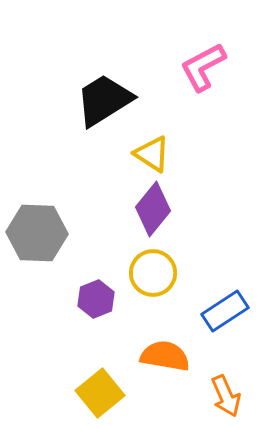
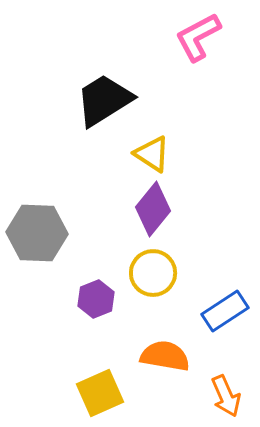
pink L-shape: moved 5 px left, 30 px up
yellow square: rotated 15 degrees clockwise
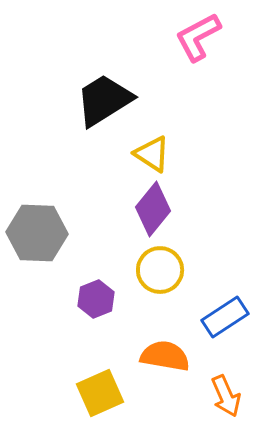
yellow circle: moved 7 px right, 3 px up
blue rectangle: moved 6 px down
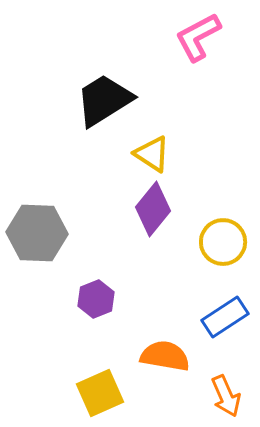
yellow circle: moved 63 px right, 28 px up
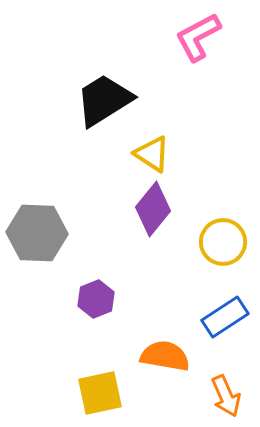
yellow square: rotated 12 degrees clockwise
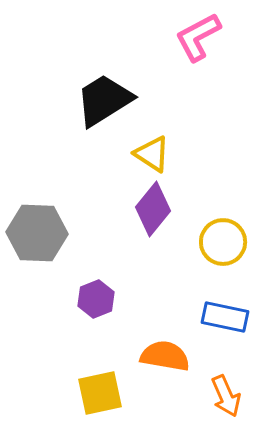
blue rectangle: rotated 45 degrees clockwise
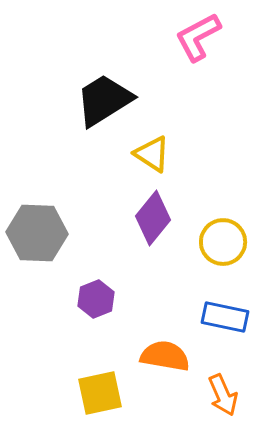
purple diamond: moved 9 px down
orange arrow: moved 3 px left, 1 px up
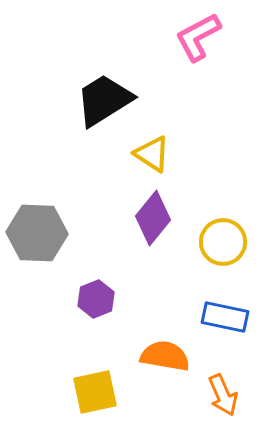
yellow square: moved 5 px left, 1 px up
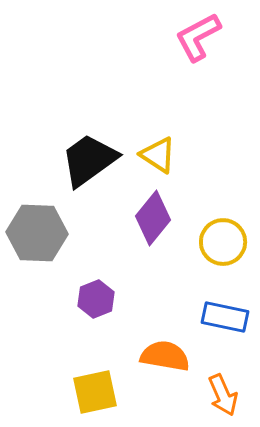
black trapezoid: moved 15 px left, 60 px down; rotated 4 degrees counterclockwise
yellow triangle: moved 6 px right, 1 px down
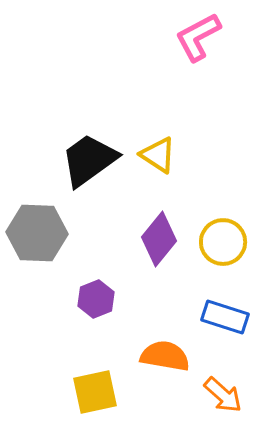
purple diamond: moved 6 px right, 21 px down
blue rectangle: rotated 6 degrees clockwise
orange arrow: rotated 24 degrees counterclockwise
